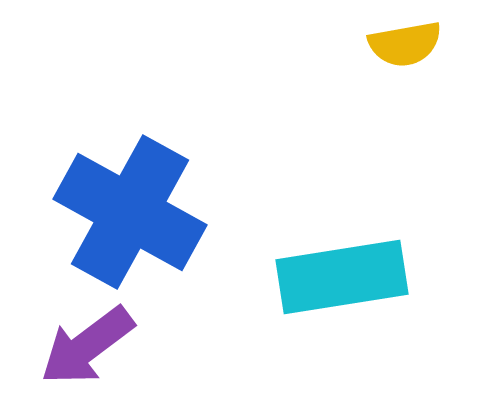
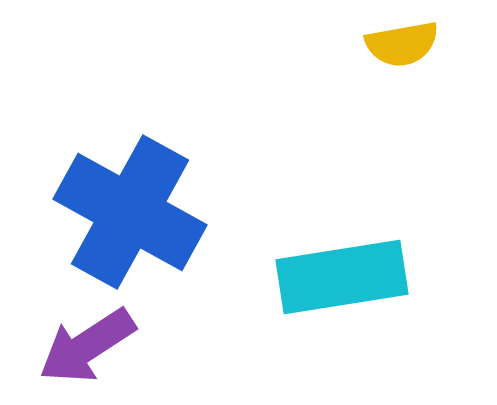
yellow semicircle: moved 3 px left
purple arrow: rotated 4 degrees clockwise
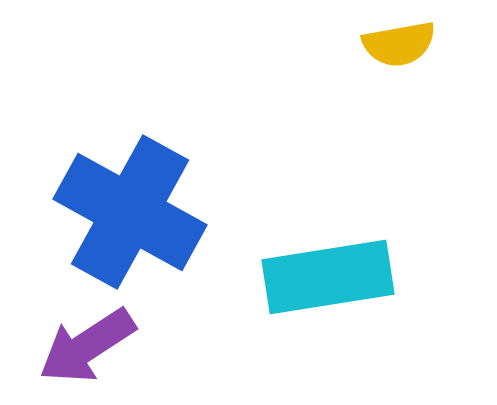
yellow semicircle: moved 3 px left
cyan rectangle: moved 14 px left
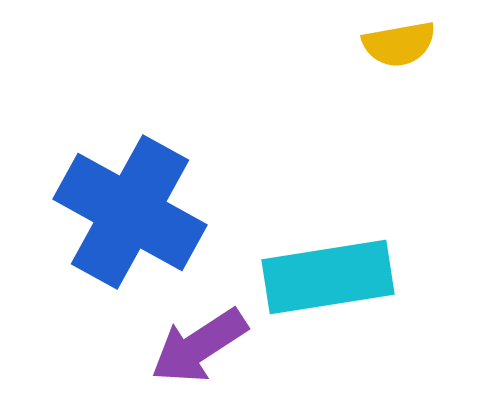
purple arrow: moved 112 px right
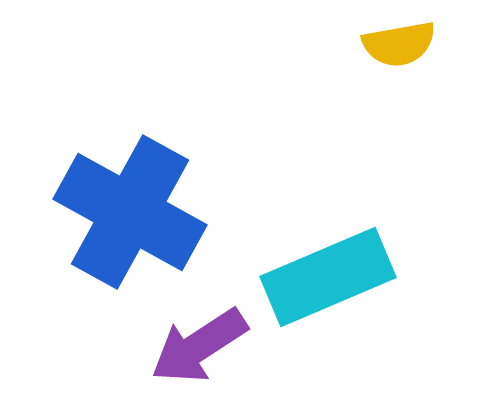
cyan rectangle: rotated 14 degrees counterclockwise
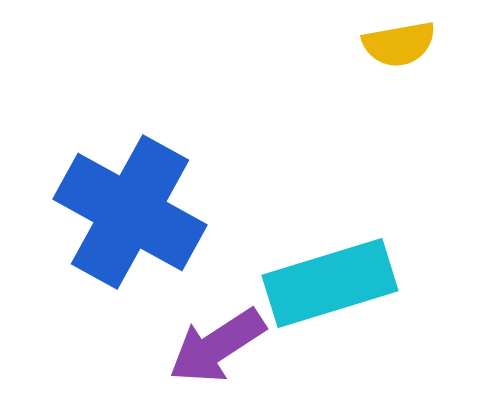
cyan rectangle: moved 2 px right, 6 px down; rotated 6 degrees clockwise
purple arrow: moved 18 px right
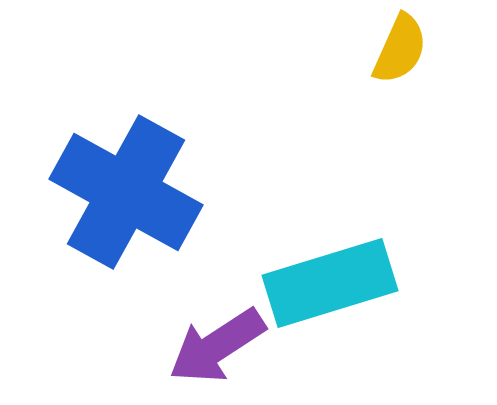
yellow semicircle: moved 1 px right, 5 px down; rotated 56 degrees counterclockwise
blue cross: moved 4 px left, 20 px up
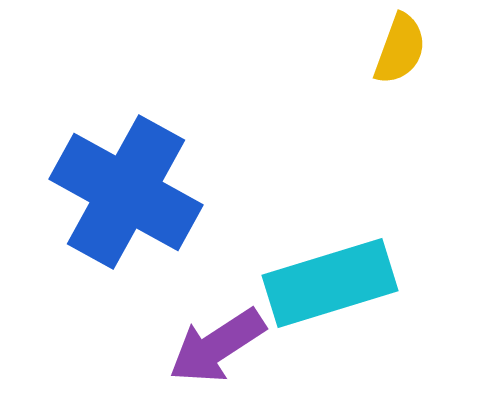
yellow semicircle: rotated 4 degrees counterclockwise
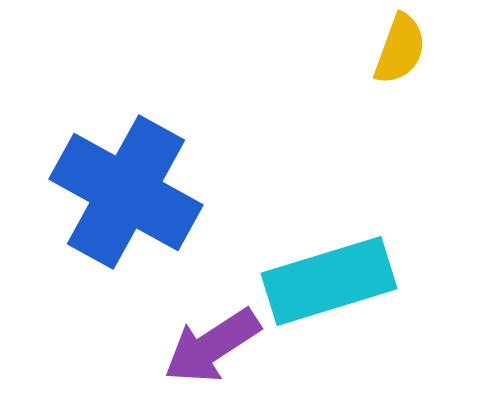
cyan rectangle: moved 1 px left, 2 px up
purple arrow: moved 5 px left
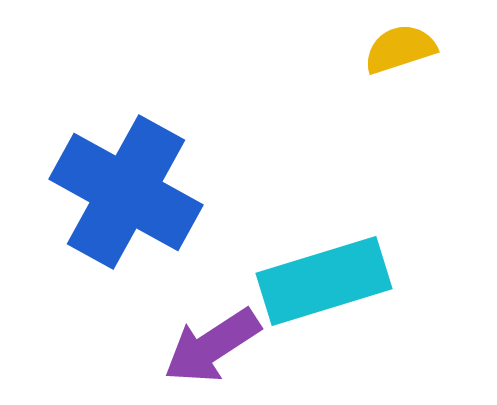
yellow semicircle: rotated 128 degrees counterclockwise
cyan rectangle: moved 5 px left
